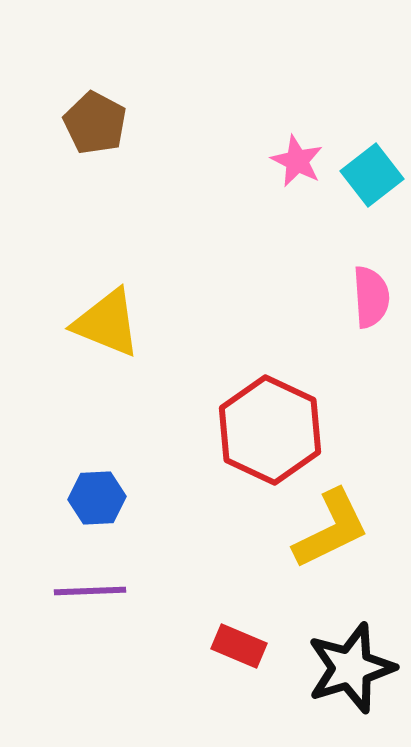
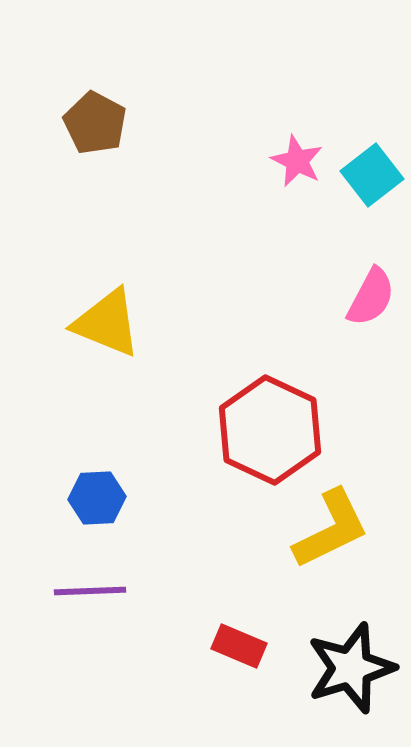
pink semicircle: rotated 32 degrees clockwise
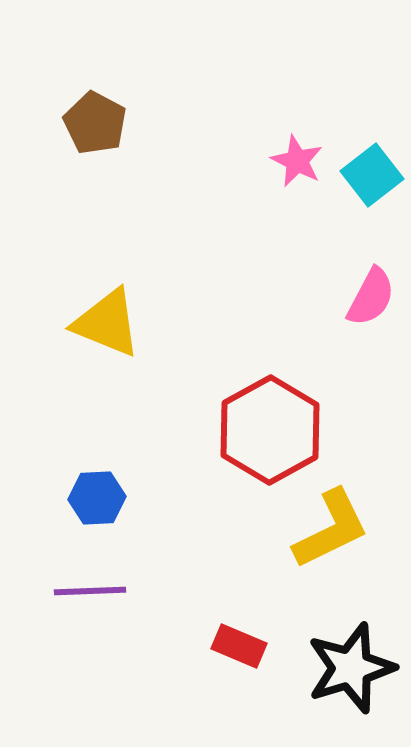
red hexagon: rotated 6 degrees clockwise
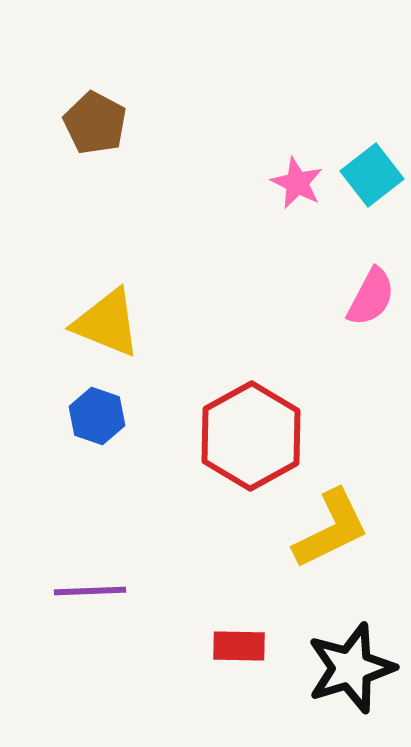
pink star: moved 22 px down
red hexagon: moved 19 px left, 6 px down
blue hexagon: moved 82 px up; rotated 22 degrees clockwise
red rectangle: rotated 22 degrees counterclockwise
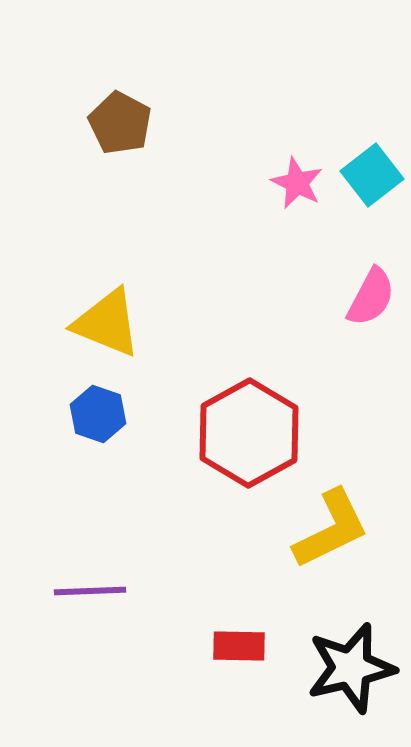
brown pentagon: moved 25 px right
blue hexagon: moved 1 px right, 2 px up
red hexagon: moved 2 px left, 3 px up
black star: rotated 4 degrees clockwise
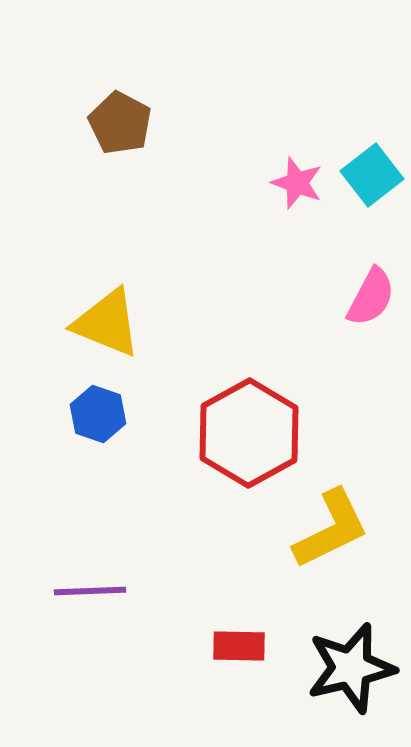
pink star: rotated 6 degrees counterclockwise
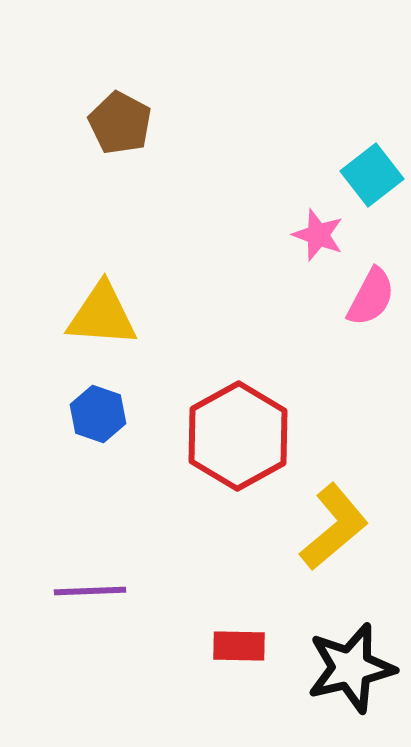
pink star: moved 21 px right, 52 px down
yellow triangle: moved 5 px left, 8 px up; rotated 18 degrees counterclockwise
red hexagon: moved 11 px left, 3 px down
yellow L-shape: moved 3 px right, 2 px up; rotated 14 degrees counterclockwise
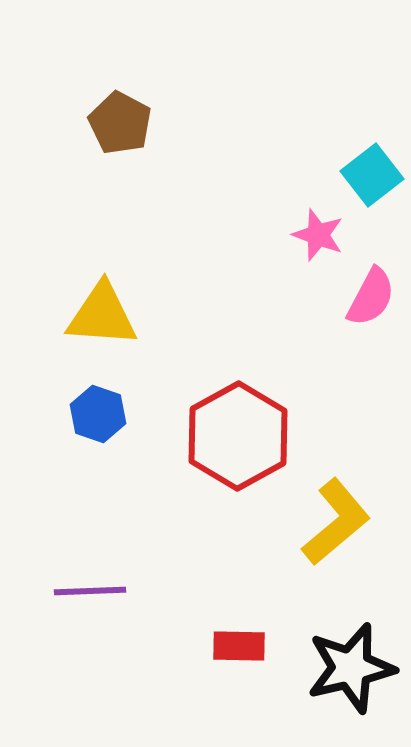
yellow L-shape: moved 2 px right, 5 px up
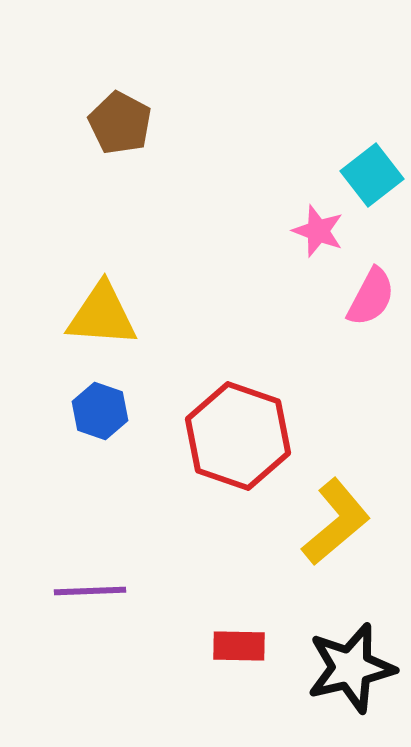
pink star: moved 4 px up
blue hexagon: moved 2 px right, 3 px up
red hexagon: rotated 12 degrees counterclockwise
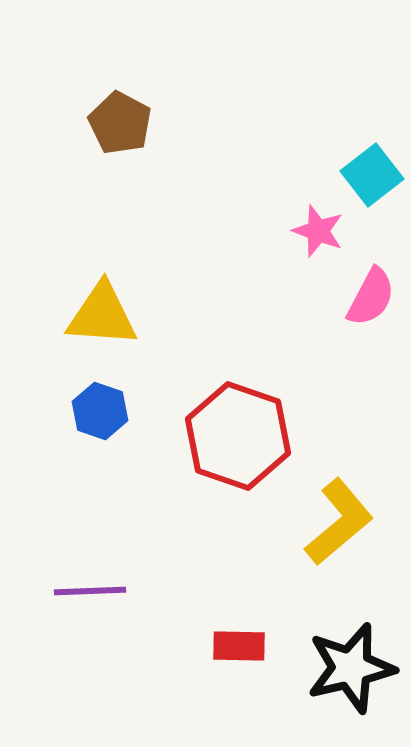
yellow L-shape: moved 3 px right
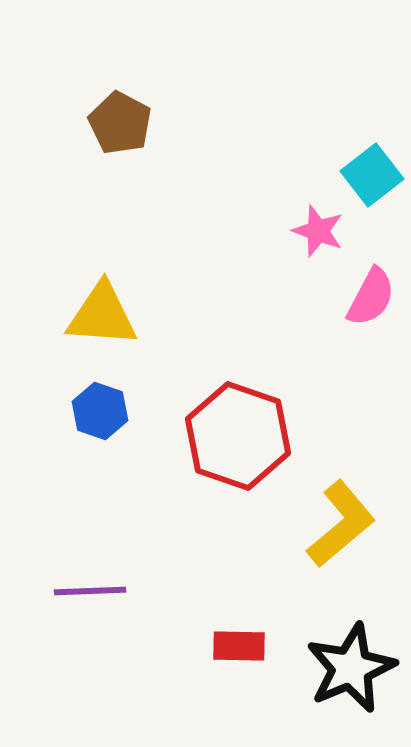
yellow L-shape: moved 2 px right, 2 px down
black star: rotated 10 degrees counterclockwise
